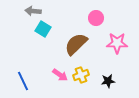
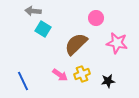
pink star: rotated 10 degrees clockwise
yellow cross: moved 1 px right, 1 px up
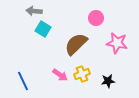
gray arrow: moved 1 px right
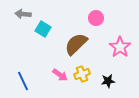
gray arrow: moved 11 px left, 3 px down
pink star: moved 3 px right, 4 px down; rotated 25 degrees clockwise
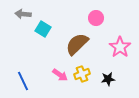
brown semicircle: moved 1 px right
black star: moved 2 px up
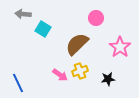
yellow cross: moved 2 px left, 3 px up
blue line: moved 5 px left, 2 px down
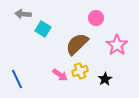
pink star: moved 3 px left, 2 px up
black star: moved 3 px left; rotated 24 degrees counterclockwise
blue line: moved 1 px left, 4 px up
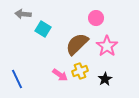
pink star: moved 10 px left, 1 px down
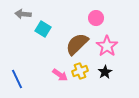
black star: moved 7 px up
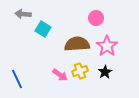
brown semicircle: rotated 40 degrees clockwise
